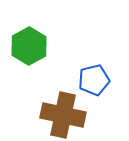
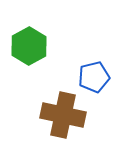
blue pentagon: moved 3 px up
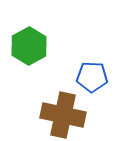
blue pentagon: moved 2 px left; rotated 16 degrees clockwise
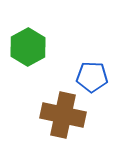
green hexagon: moved 1 px left, 1 px down
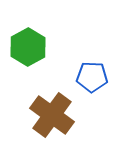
brown cross: moved 11 px left; rotated 24 degrees clockwise
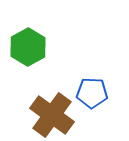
blue pentagon: moved 16 px down
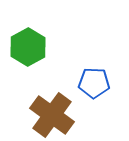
blue pentagon: moved 2 px right, 10 px up
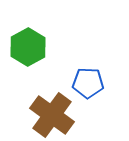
blue pentagon: moved 6 px left
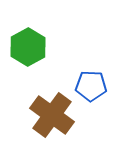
blue pentagon: moved 3 px right, 3 px down
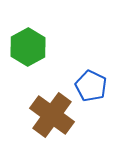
blue pentagon: rotated 24 degrees clockwise
